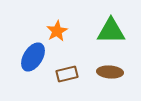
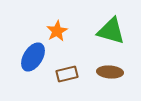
green triangle: rotated 16 degrees clockwise
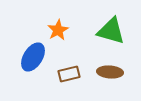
orange star: moved 1 px right, 1 px up
brown rectangle: moved 2 px right
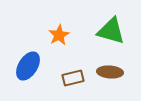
orange star: moved 1 px right, 5 px down
blue ellipse: moved 5 px left, 9 px down
brown rectangle: moved 4 px right, 4 px down
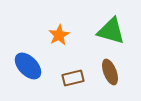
blue ellipse: rotated 76 degrees counterclockwise
brown ellipse: rotated 65 degrees clockwise
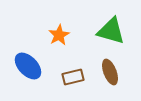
brown rectangle: moved 1 px up
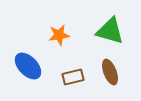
green triangle: moved 1 px left
orange star: rotated 20 degrees clockwise
